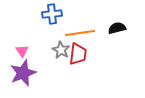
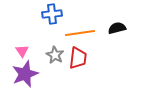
gray star: moved 6 px left, 5 px down
red trapezoid: moved 4 px down
purple star: moved 2 px right, 1 px down
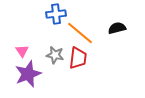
blue cross: moved 4 px right
orange line: rotated 48 degrees clockwise
gray star: rotated 18 degrees counterclockwise
purple star: moved 3 px right
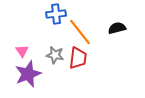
orange line: moved 1 px up; rotated 12 degrees clockwise
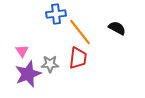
black semicircle: rotated 42 degrees clockwise
gray star: moved 5 px left, 9 px down; rotated 12 degrees counterclockwise
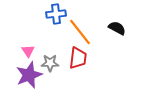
pink triangle: moved 6 px right
gray star: moved 1 px up
purple star: moved 1 px right, 1 px down
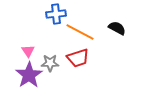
orange line: rotated 24 degrees counterclockwise
red trapezoid: rotated 65 degrees clockwise
purple star: rotated 12 degrees counterclockwise
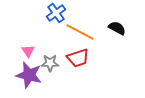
blue cross: moved 1 px up; rotated 30 degrees counterclockwise
purple star: rotated 24 degrees counterclockwise
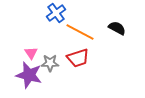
pink triangle: moved 3 px right, 2 px down
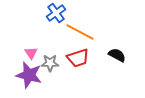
black semicircle: moved 27 px down
